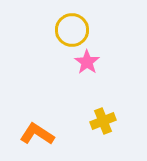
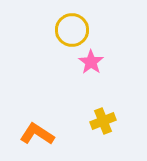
pink star: moved 4 px right
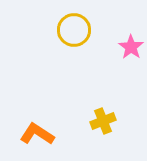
yellow circle: moved 2 px right
pink star: moved 40 px right, 15 px up
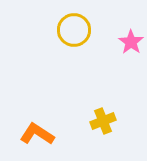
pink star: moved 5 px up
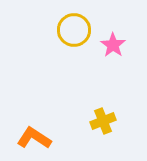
pink star: moved 18 px left, 3 px down
orange L-shape: moved 3 px left, 4 px down
